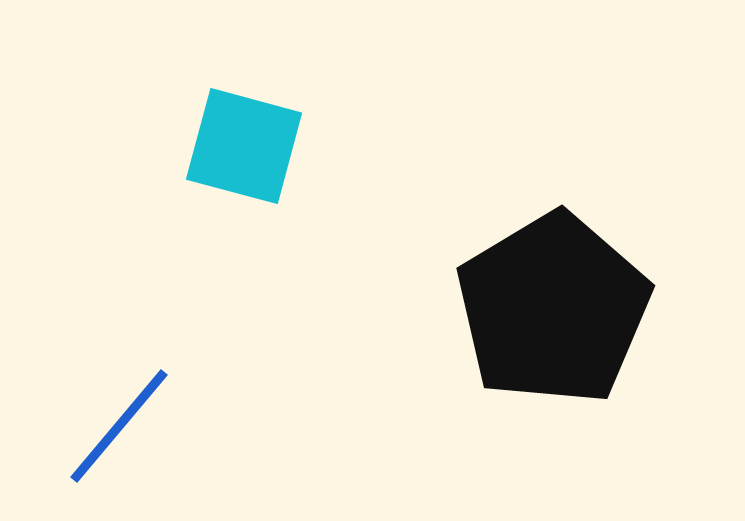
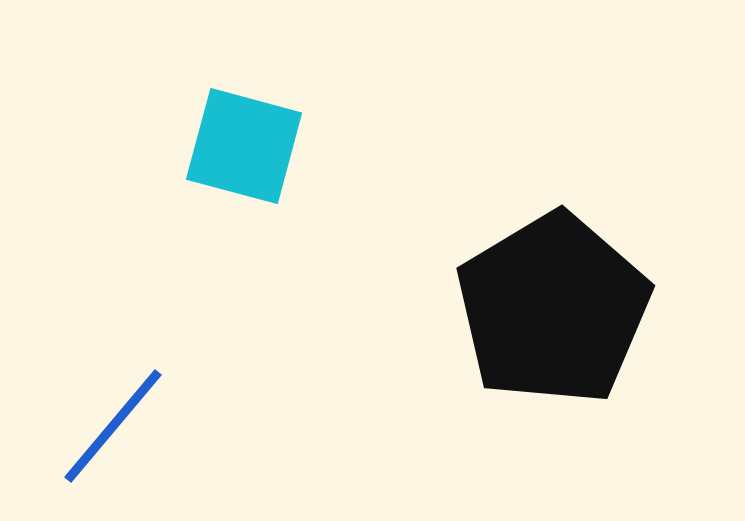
blue line: moved 6 px left
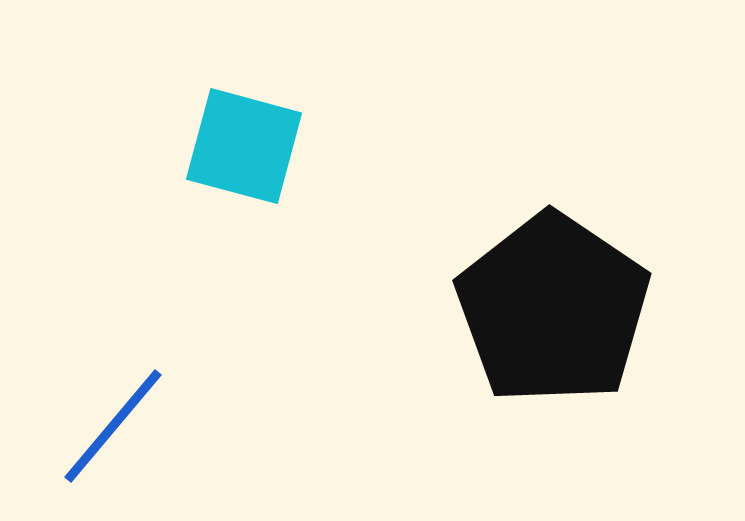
black pentagon: rotated 7 degrees counterclockwise
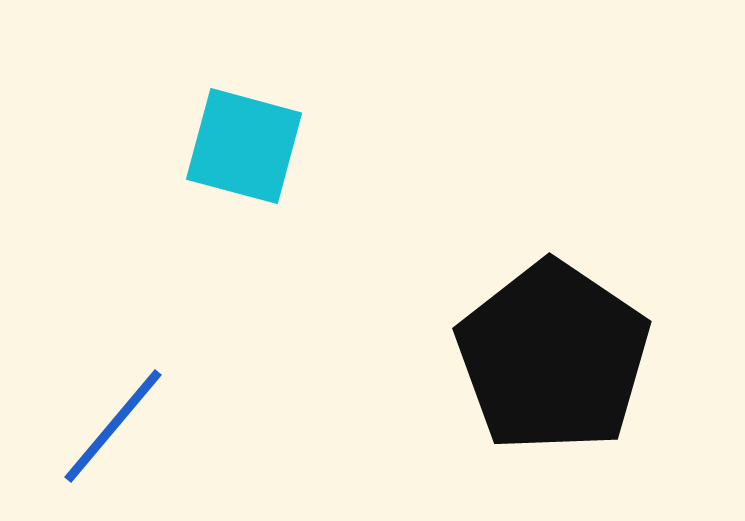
black pentagon: moved 48 px down
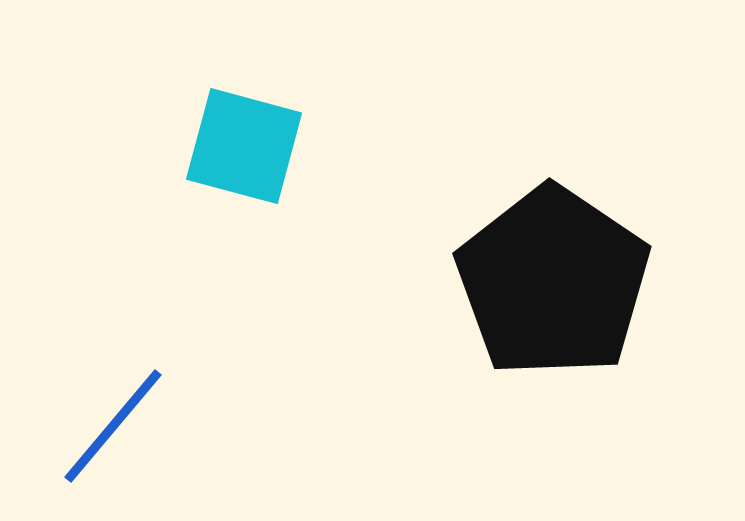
black pentagon: moved 75 px up
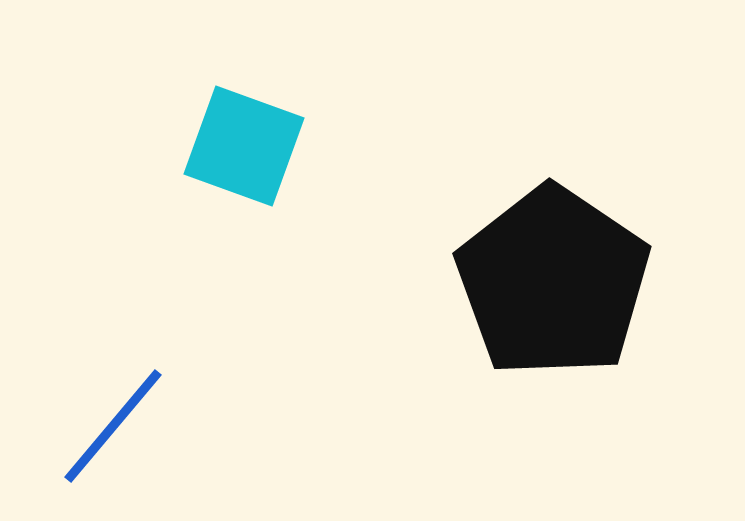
cyan square: rotated 5 degrees clockwise
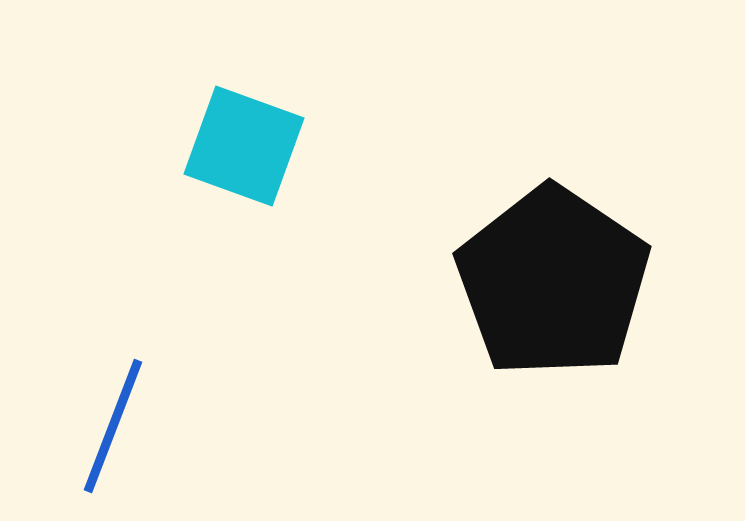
blue line: rotated 19 degrees counterclockwise
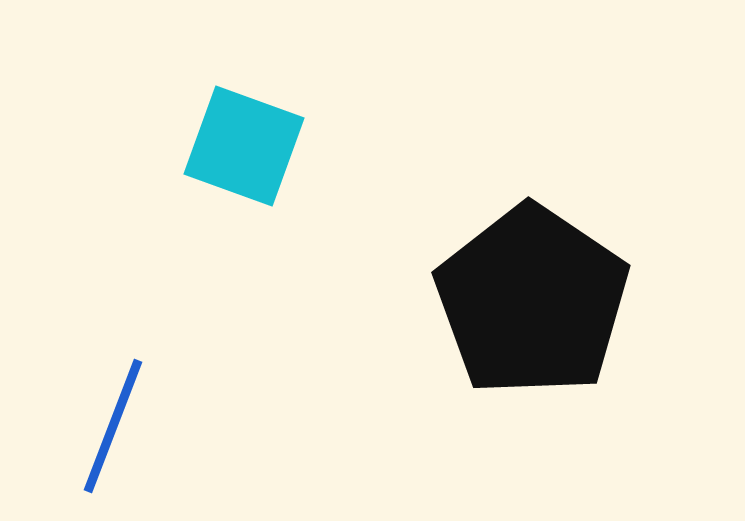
black pentagon: moved 21 px left, 19 px down
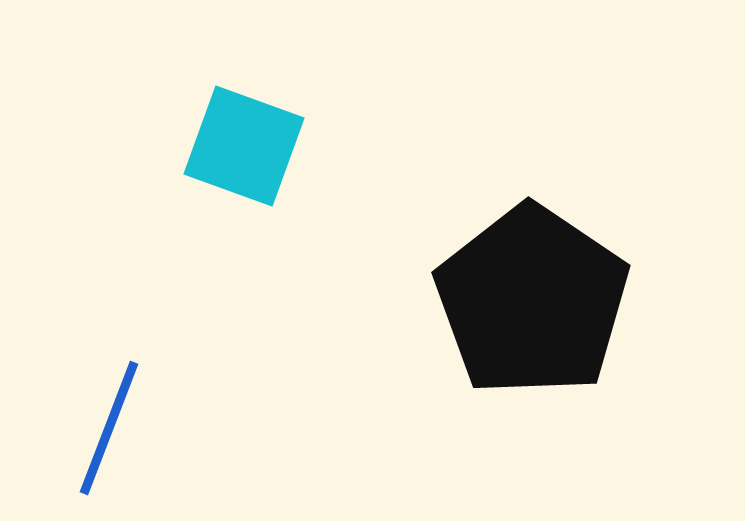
blue line: moved 4 px left, 2 px down
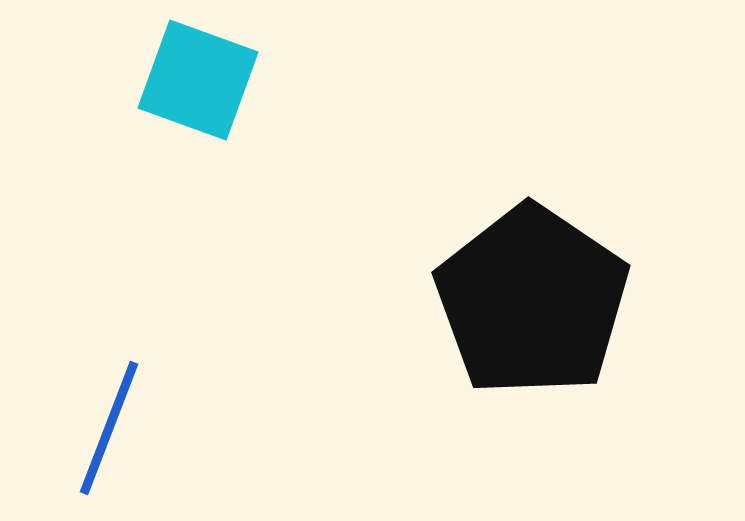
cyan square: moved 46 px left, 66 px up
